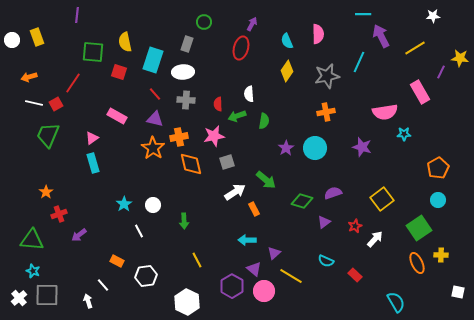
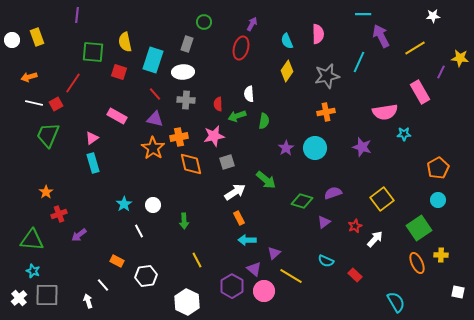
orange rectangle at (254, 209): moved 15 px left, 9 px down
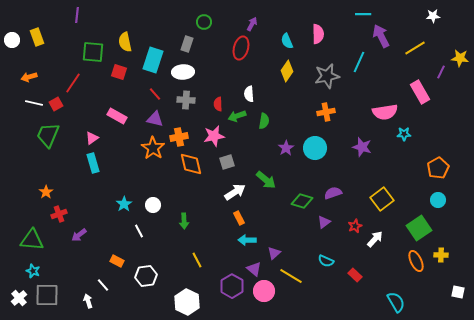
orange ellipse at (417, 263): moved 1 px left, 2 px up
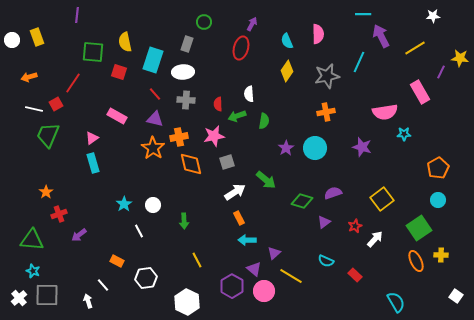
white line at (34, 103): moved 6 px down
white hexagon at (146, 276): moved 2 px down
white square at (458, 292): moved 2 px left, 4 px down; rotated 24 degrees clockwise
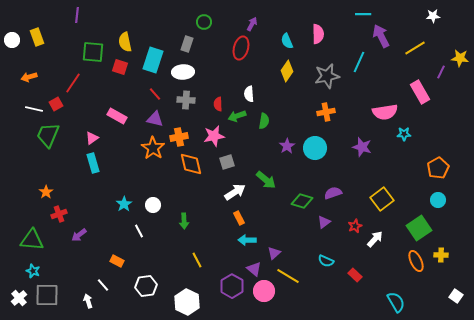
red square at (119, 72): moved 1 px right, 5 px up
purple star at (286, 148): moved 1 px right, 2 px up
yellow line at (291, 276): moved 3 px left
white hexagon at (146, 278): moved 8 px down
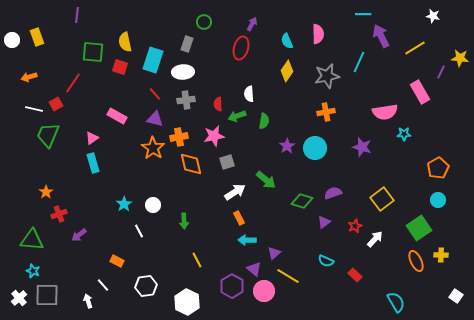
white star at (433, 16): rotated 16 degrees clockwise
gray cross at (186, 100): rotated 12 degrees counterclockwise
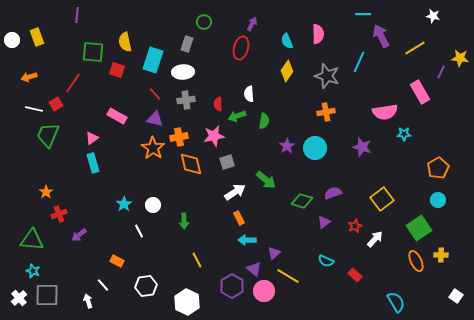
red square at (120, 67): moved 3 px left, 3 px down
gray star at (327, 76): rotated 30 degrees clockwise
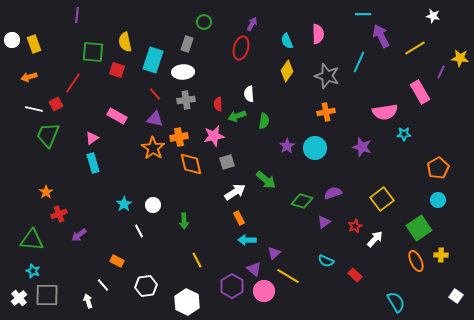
yellow rectangle at (37, 37): moved 3 px left, 7 px down
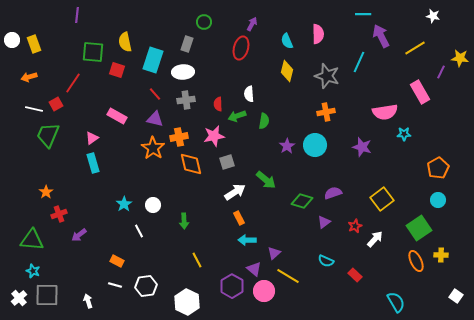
yellow diamond at (287, 71): rotated 20 degrees counterclockwise
cyan circle at (315, 148): moved 3 px up
white line at (103, 285): moved 12 px right; rotated 32 degrees counterclockwise
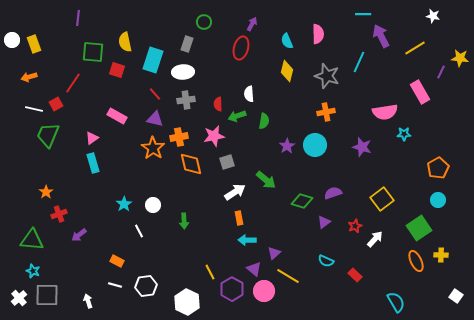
purple line at (77, 15): moved 1 px right, 3 px down
orange rectangle at (239, 218): rotated 16 degrees clockwise
yellow line at (197, 260): moved 13 px right, 12 px down
purple hexagon at (232, 286): moved 3 px down
